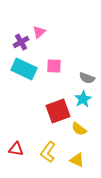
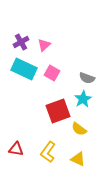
pink triangle: moved 5 px right, 13 px down
pink square: moved 2 px left, 7 px down; rotated 28 degrees clockwise
yellow triangle: moved 1 px right, 1 px up
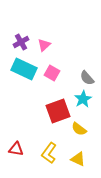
gray semicircle: rotated 28 degrees clockwise
yellow L-shape: moved 1 px right, 1 px down
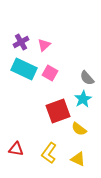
pink square: moved 2 px left
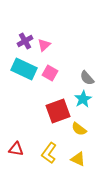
purple cross: moved 4 px right, 1 px up
